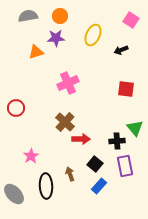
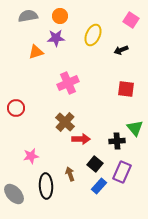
pink star: rotated 21 degrees clockwise
purple rectangle: moved 3 px left, 6 px down; rotated 35 degrees clockwise
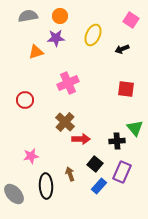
black arrow: moved 1 px right, 1 px up
red circle: moved 9 px right, 8 px up
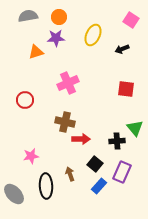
orange circle: moved 1 px left, 1 px down
brown cross: rotated 30 degrees counterclockwise
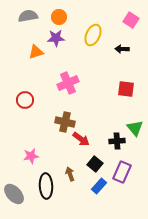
black arrow: rotated 24 degrees clockwise
red arrow: rotated 36 degrees clockwise
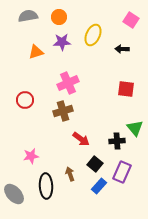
purple star: moved 6 px right, 4 px down
brown cross: moved 2 px left, 11 px up; rotated 30 degrees counterclockwise
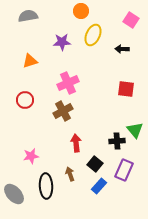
orange circle: moved 22 px right, 6 px up
orange triangle: moved 6 px left, 9 px down
brown cross: rotated 12 degrees counterclockwise
green triangle: moved 2 px down
red arrow: moved 5 px left, 4 px down; rotated 132 degrees counterclockwise
purple rectangle: moved 2 px right, 2 px up
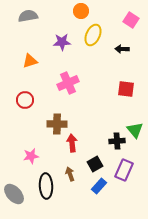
brown cross: moved 6 px left, 13 px down; rotated 30 degrees clockwise
red arrow: moved 4 px left
black square: rotated 21 degrees clockwise
